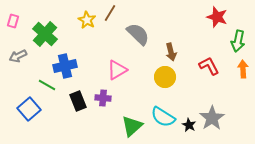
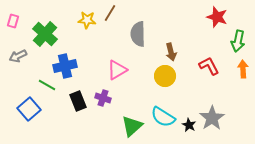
yellow star: rotated 24 degrees counterclockwise
gray semicircle: rotated 135 degrees counterclockwise
yellow circle: moved 1 px up
purple cross: rotated 14 degrees clockwise
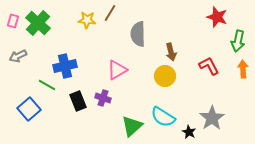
green cross: moved 7 px left, 11 px up
black star: moved 7 px down
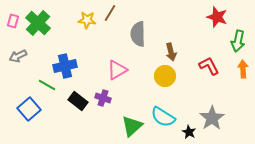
black rectangle: rotated 30 degrees counterclockwise
